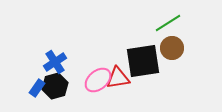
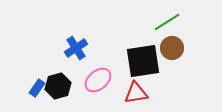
green line: moved 1 px left, 1 px up
blue cross: moved 21 px right, 14 px up
red triangle: moved 18 px right, 15 px down
black hexagon: moved 3 px right
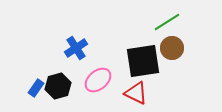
blue rectangle: moved 1 px left
red triangle: rotated 35 degrees clockwise
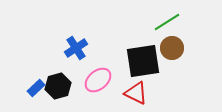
blue rectangle: rotated 12 degrees clockwise
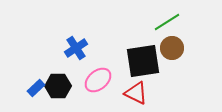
black hexagon: rotated 15 degrees clockwise
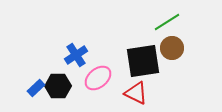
blue cross: moved 7 px down
pink ellipse: moved 2 px up
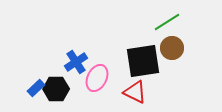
blue cross: moved 7 px down
pink ellipse: moved 1 px left; rotated 24 degrees counterclockwise
black hexagon: moved 2 px left, 3 px down
red triangle: moved 1 px left, 1 px up
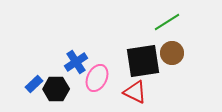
brown circle: moved 5 px down
blue rectangle: moved 2 px left, 4 px up
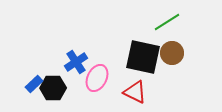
black square: moved 4 px up; rotated 21 degrees clockwise
black hexagon: moved 3 px left, 1 px up
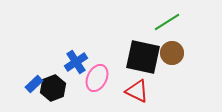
black hexagon: rotated 20 degrees counterclockwise
red triangle: moved 2 px right, 1 px up
